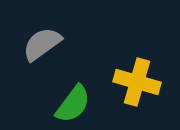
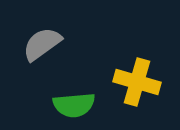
green semicircle: moved 1 px right, 1 px down; rotated 48 degrees clockwise
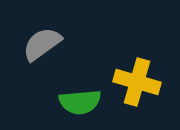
green semicircle: moved 6 px right, 3 px up
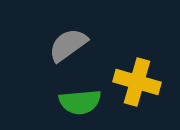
gray semicircle: moved 26 px right, 1 px down
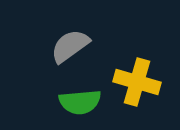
gray semicircle: moved 2 px right, 1 px down
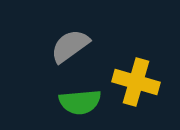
yellow cross: moved 1 px left
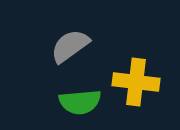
yellow cross: rotated 9 degrees counterclockwise
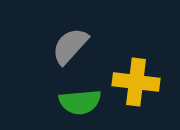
gray semicircle: rotated 12 degrees counterclockwise
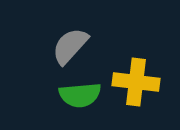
green semicircle: moved 7 px up
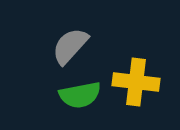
green semicircle: rotated 6 degrees counterclockwise
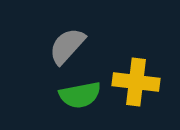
gray semicircle: moved 3 px left
